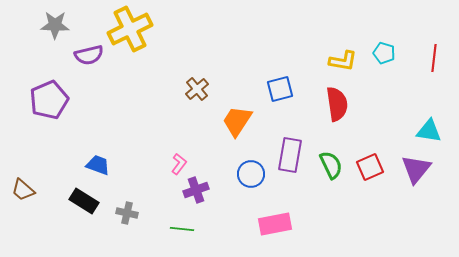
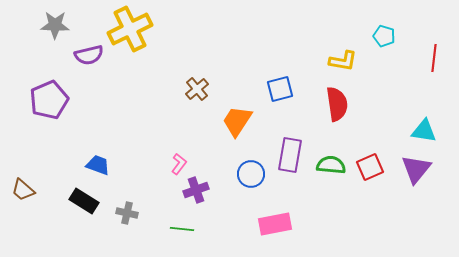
cyan pentagon: moved 17 px up
cyan triangle: moved 5 px left
green semicircle: rotated 60 degrees counterclockwise
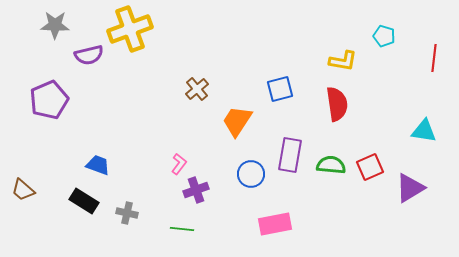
yellow cross: rotated 6 degrees clockwise
purple triangle: moved 6 px left, 19 px down; rotated 20 degrees clockwise
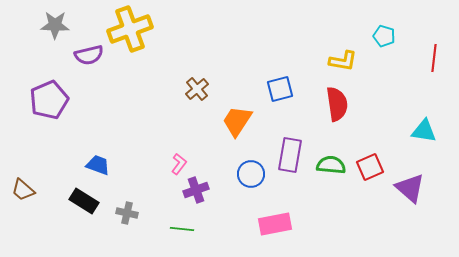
purple triangle: rotated 48 degrees counterclockwise
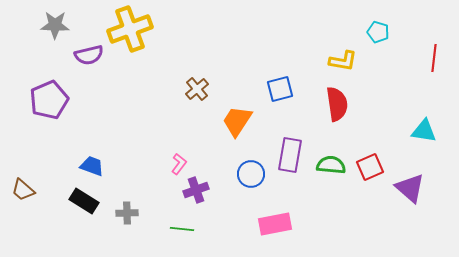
cyan pentagon: moved 6 px left, 4 px up
blue trapezoid: moved 6 px left, 1 px down
gray cross: rotated 15 degrees counterclockwise
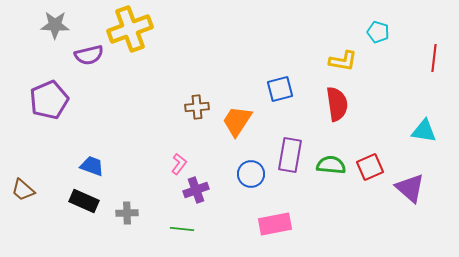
brown cross: moved 18 px down; rotated 35 degrees clockwise
black rectangle: rotated 8 degrees counterclockwise
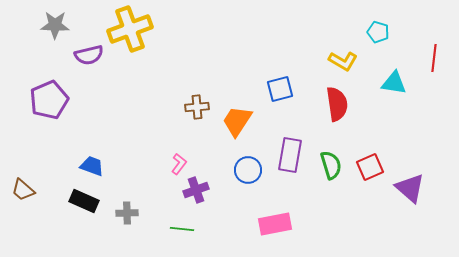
yellow L-shape: rotated 20 degrees clockwise
cyan triangle: moved 30 px left, 48 px up
green semicircle: rotated 68 degrees clockwise
blue circle: moved 3 px left, 4 px up
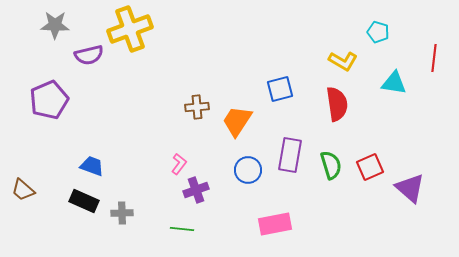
gray cross: moved 5 px left
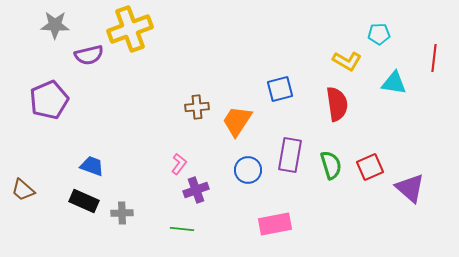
cyan pentagon: moved 1 px right, 2 px down; rotated 20 degrees counterclockwise
yellow L-shape: moved 4 px right
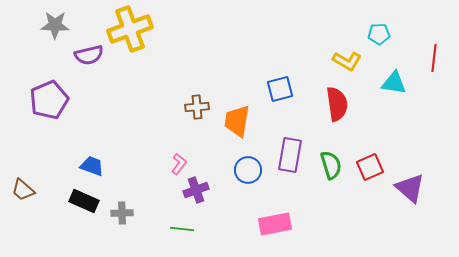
orange trapezoid: rotated 24 degrees counterclockwise
